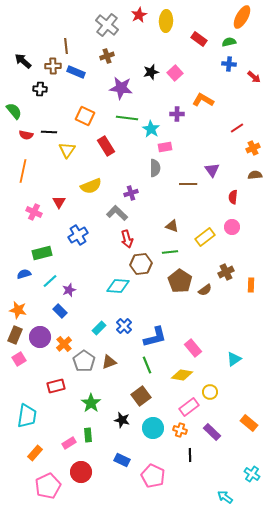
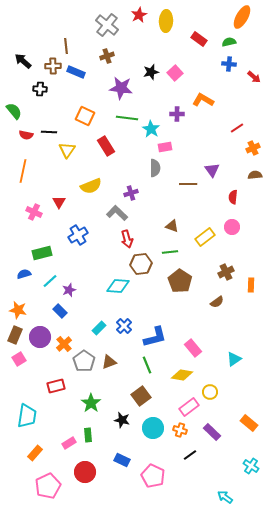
brown semicircle at (205, 290): moved 12 px right, 12 px down
black line at (190, 455): rotated 56 degrees clockwise
red circle at (81, 472): moved 4 px right
cyan cross at (252, 474): moved 1 px left, 8 px up
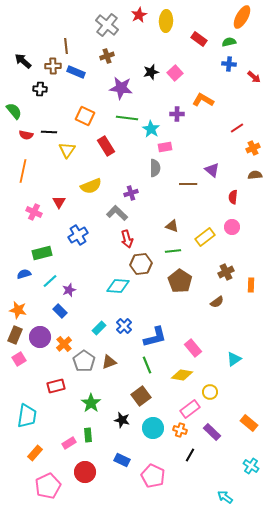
purple triangle at (212, 170): rotated 14 degrees counterclockwise
green line at (170, 252): moved 3 px right, 1 px up
pink rectangle at (189, 407): moved 1 px right, 2 px down
black line at (190, 455): rotated 24 degrees counterclockwise
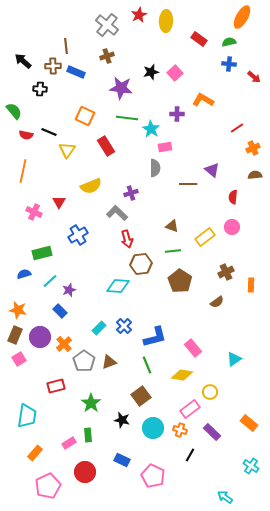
black line at (49, 132): rotated 21 degrees clockwise
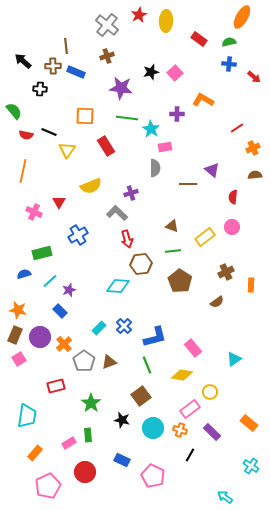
orange square at (85, 116): rotated 24 degrees counterclockwise
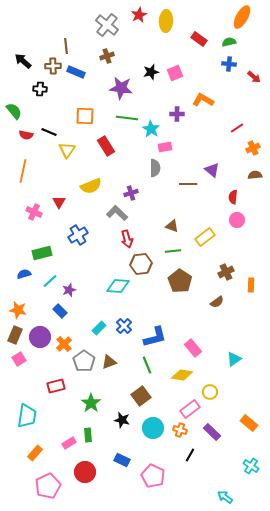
pink square at (175, 73): rotated 21 degrees clockwise
pink circle at (232, 227): moved 5 px right, 7 px up
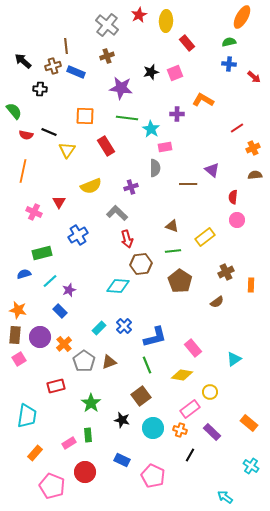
red rectangle at (199, 39): moved 12 px left, 4 px down; rotated 14 degrees clockwise
brown cross at (53, 66): rotated 14 degrees counterclockwise
purple cross at (131, 193): moved 6 px up
brown rectangle at (15, 335): rotated 18 degrees counterclockwise
pink pentagon at (48, 486): moved 4 px right; rotated 25 degrees counterclockwise
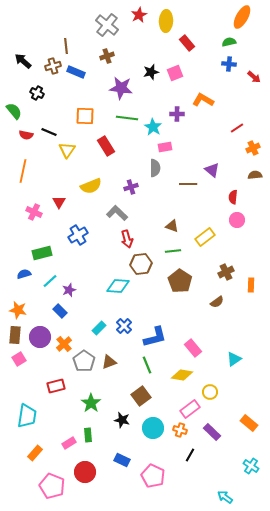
black cross at (40, 89): moved 3 px left, 4 px down; rotated 24 degrees clockwise
cyan star at (151, 129): moved 2 px right, 2 px up
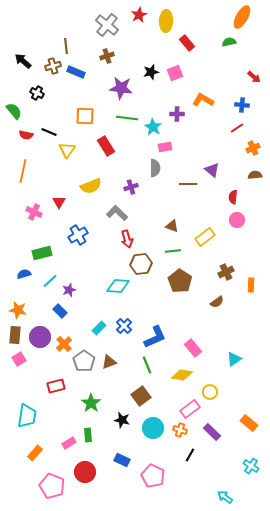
blue cross at (229, 64): moved 13 px right, 41 px down
blue L-shape at (155, 337): rotated 10 degrees counterclockwise
